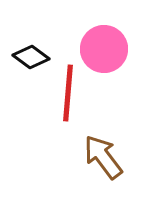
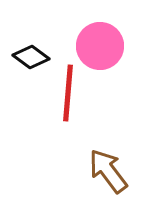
pink circle: moved 4 px left, 3 px up
brown arrow: moved 5 px right, 14 px down
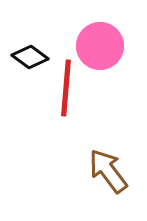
black diamond: moved 1 px left
red line: moved 2 px left, 5 px up
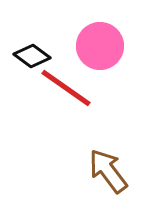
black diamond: moved 2 px right, 1 px up
red line: rotated 60 degrees counterclockwise
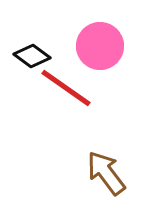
brown arrow: moved 2 px left, 2 px down
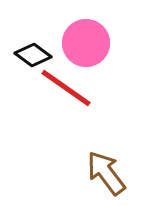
pink circle: moved 14 px left, 3 px up
black diamond: moved 1 px right, 1 px up
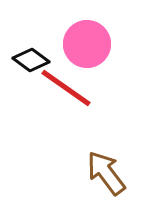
pink circle: moved 1 px right, 1 px down
black diamond: moved 2 px left, 5 px down
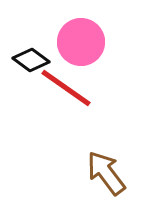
pink circle: moved 6 px left, 2 px up
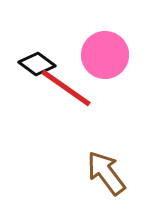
pink circle: moved 24 px right, 13 px down
black diamond: moved 6 px right, 4 px down
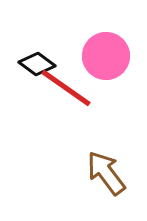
pink circle: moved 1 px right, 1 px down
